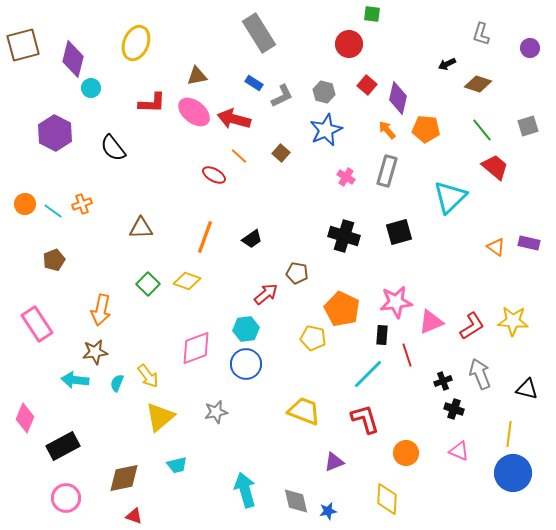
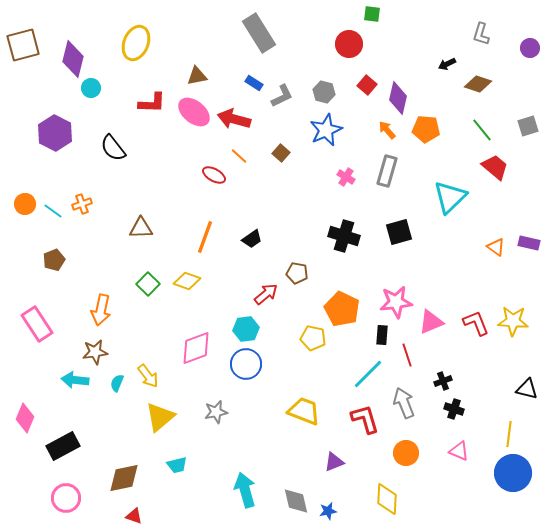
red L-shape at (472, 326): moved 4 px right, 3 px up; rotated 80 degrees counterclockwise
gray arrow at (480, 374): moved 76 px left, 29 px down
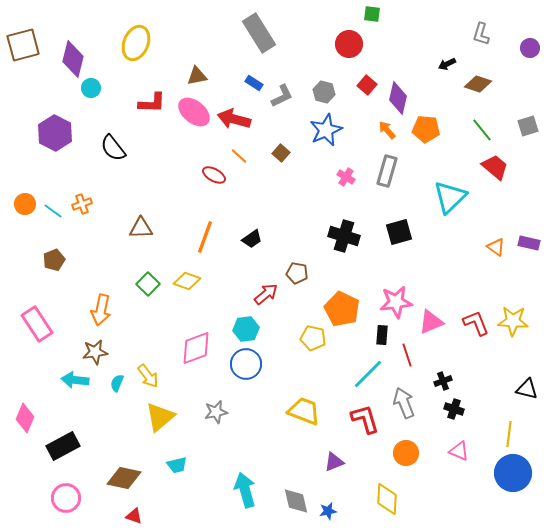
brown diamond at (124, 478): rotated 24 degrees clockwise
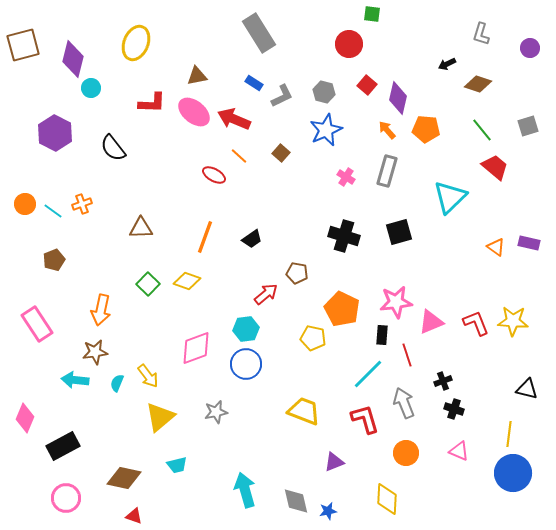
red arrow at (234, 119): rotated 8 degrees clockwise
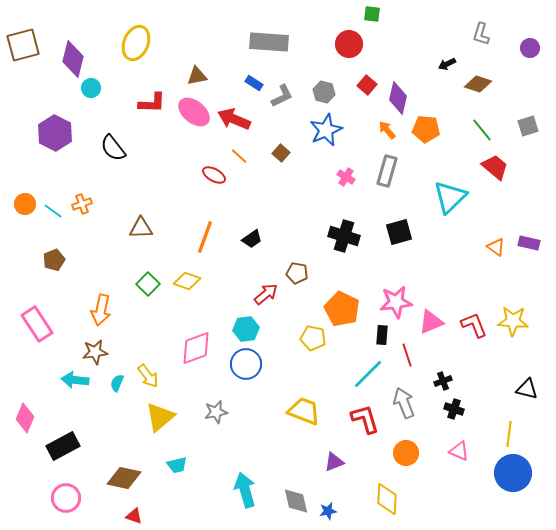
gray rectangle at (259, 33): moved 10 px right, 9 px down; rotated 54 degrees counterclockwise
red L-shape at (476, 323): moved 2 px left, 2 px down
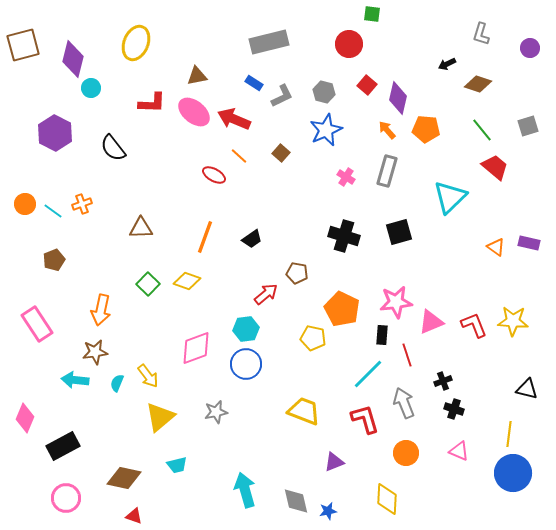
gray rectangle at (269, 42): rotated 18 degrees counterclockwise
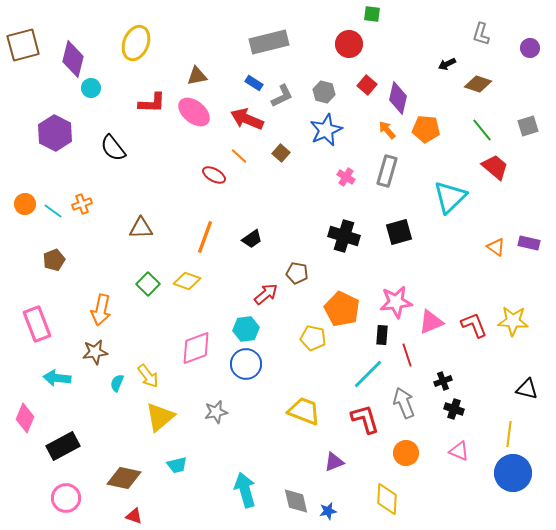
red arrow at (234, 119): moved 13 px right
pink rectangle at (37, 324): rotated 12 degrees clockwise
cyan arrow at (75, 380): moved 18 px left, 2 px up
